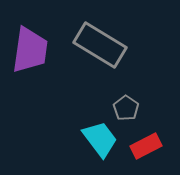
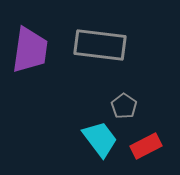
gray rectangle: rotated 24 degrees counterclockwise
gray pentagon: moved 2 px left, 2 px up
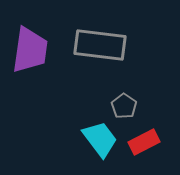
red rectangle: moved 2 px left, 4 px up
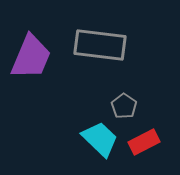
purple trapezoid: moved 1 px right, 7 px down; rotated 15 degrees clockwise
cyan trapezoid: rotated 9 degrees counterclockwise
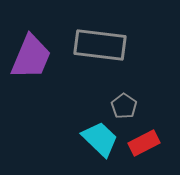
red rectangle: moved 1 px down
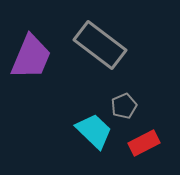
gray rectangle: rotated 30 degrees clockwise
gray pentagon: rotated 15 degrees clockwise
cyan trapezoid: moved 6 px left, 8 px up
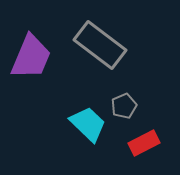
cyan trapezoid: moved 6 px left, 7 px up
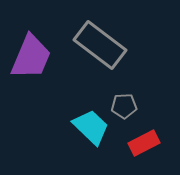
gray pentagon: rotated 20 degrees clockwise
cyan trapezoid: moved 3 px right, 3 px down
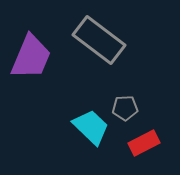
gray rectangle: moved 1 px left, 5 px up
gray pentagon: moved 1 px right, 2 px down
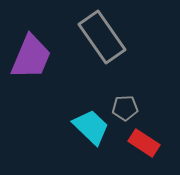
gray rectangle: moved 3 px right, 3 px up; rotated 18 degrees clockwise
red rectangle: rotated 60 degrees clockwise
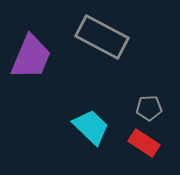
gray rectangle: rotated 27 degrees counterclockwise
gray pentagon: moved 24 px right
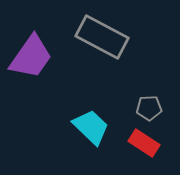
purple trapezoid: rotated 12 degrees clockwise
